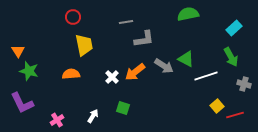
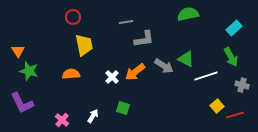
gray cross: moved 2 px left, 1 px down
pink cross: moved 5 px right; rotated 16 degrees counterclockwise
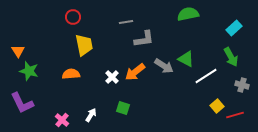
white line: rotated 15 degrees counterclockwise
white arrow: moved 2 px left, 1 px up
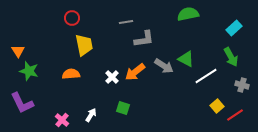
red circle: moved 1 px left, 1 px down
red line: rotated 18 degrees counterclockwise
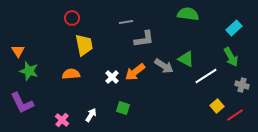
green semicircle: rotated 20 degrees clockwise
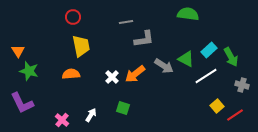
red circle: moved 1 px right, 1 px up
cyan rectangle: moved 25 px left, 22 px down
yellow trapezoid: moved 3 px left, 1 px down
orange arrow: moved 2 px down
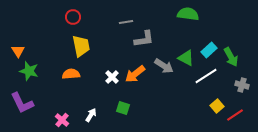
green triangle: moved 1 px up
